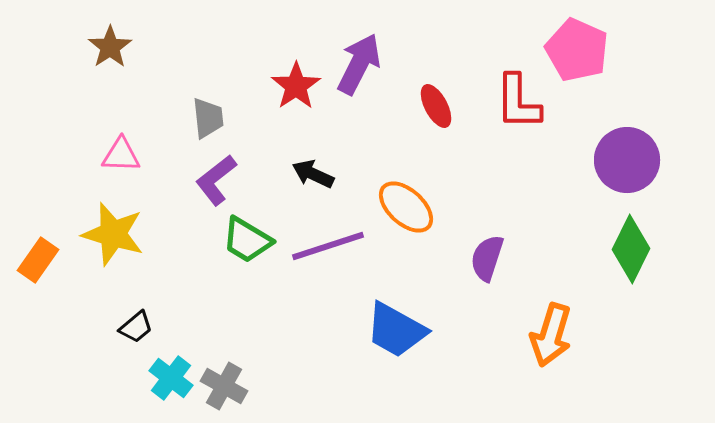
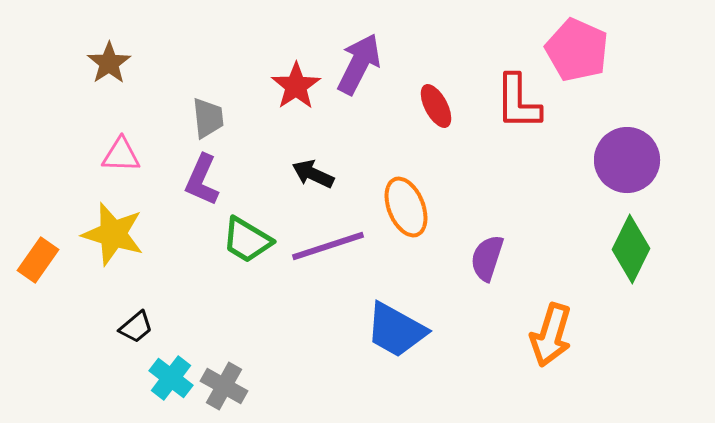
brown star: moved 1 px left, 16 px down
purple L-shape: moved 14 px left; rotated 28 degrees counterclockwise
orange ellipse: rotated 26 degrees clockwise
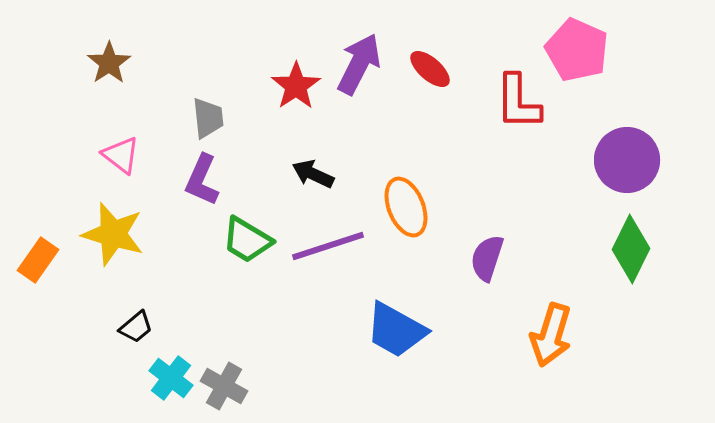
red ellipse: moved 6 px left, 37 px up; rotated 21 degrees counterclockwise
pink triangle: rotated 36 degrees clockwise
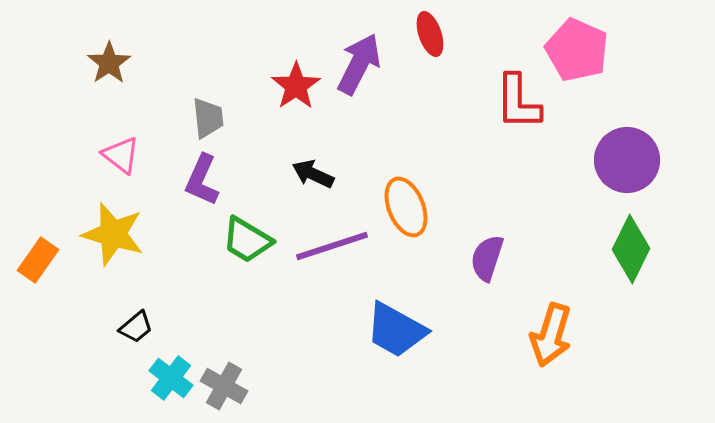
red ellipse: moved 35 px up; rotated 30 degrees clockwise
purple line: moved 4 px right
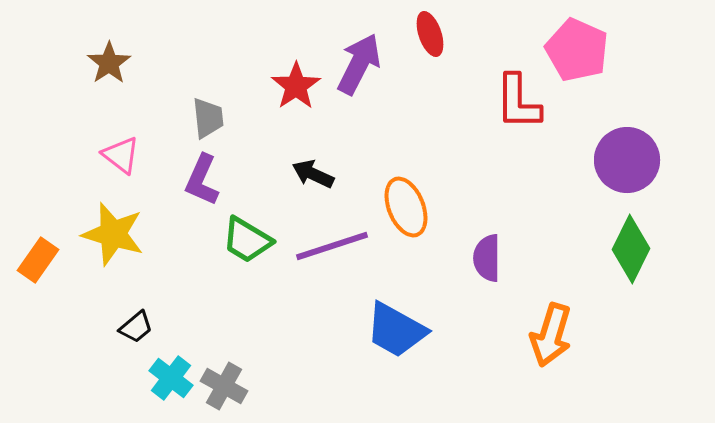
purple semicircle: rotated 18 degrees counterclockwise
